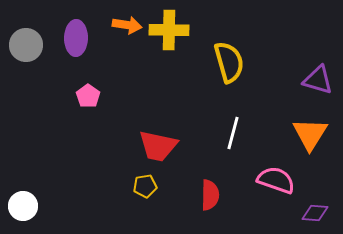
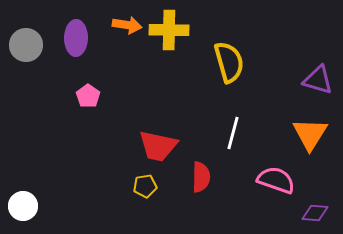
red semicircle: moved 9 px left, 18 px up
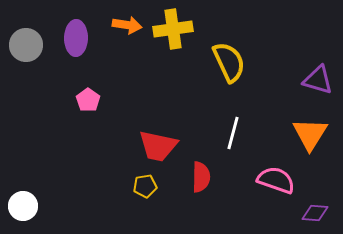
yellow cross: moved 4 px right, 1 px up; rotated 9 degrees counterclockwise
yellow semicircle: rotated 9 degrees counterclockwise
pink pentagon: moved 4 px down
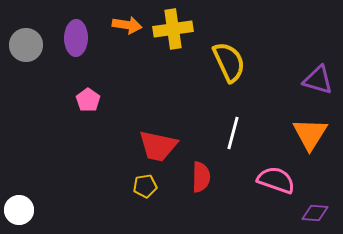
white circle: moved 4 px left, 4 px down
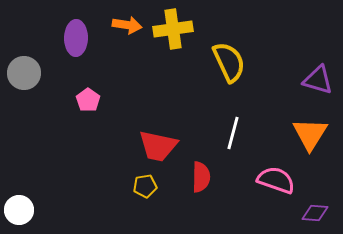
gray circle: moved 2 px left, 28 px down
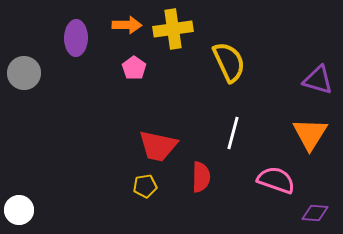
orange arrow: rotated 8 degrees counterclockwise
pink pentagon: moved 46 px right, 32 px up
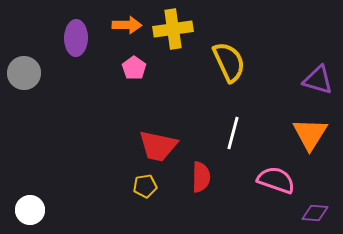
white circle: moved 11 px right
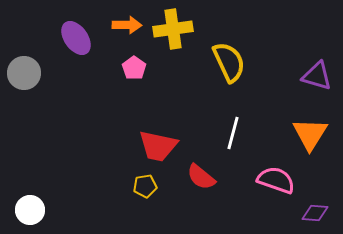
purple ellipse: rotated 36 degrees counterclockwise
purple triangle: moved 1 px left, 4 px up
red semicircle: rotated 128 degrees clockwise
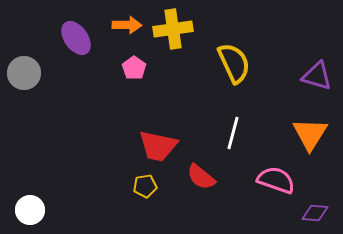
yellow semicircle: moved 5 px right, 1 px down
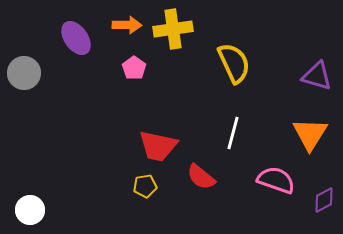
purple diamond: moved 9 px right, 13 px up; rotated 32 degrees counterclockwise
